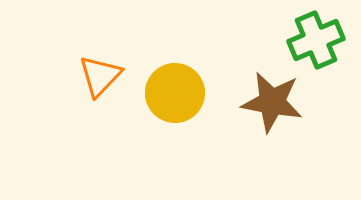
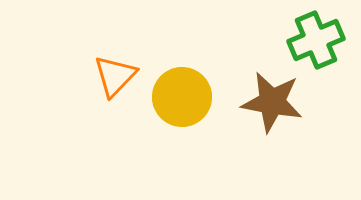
orange triangle: moved 15 px right
yellow circle: moved 7 px right, 4 px down
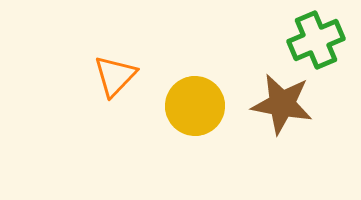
yellow circle: moved 13 px right, 9 px down
brown star: moved 10 px right, 2 px down
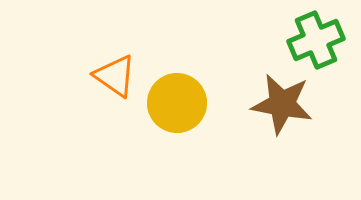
orange triangle: rotated 39 degrees counterclockwise
yellow circle: moved 18 px left, 3 px up
